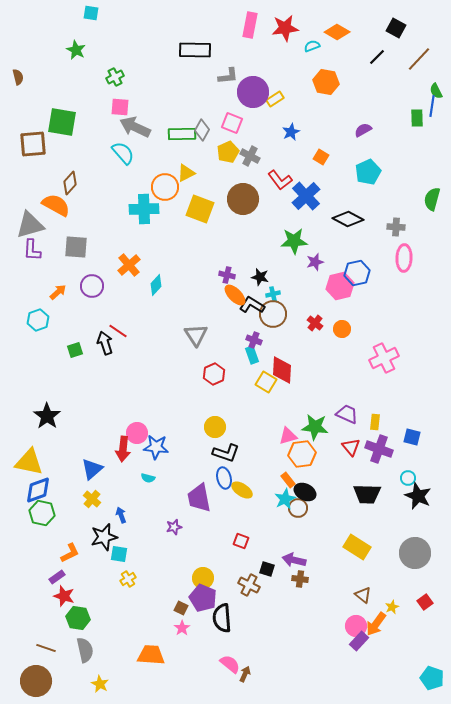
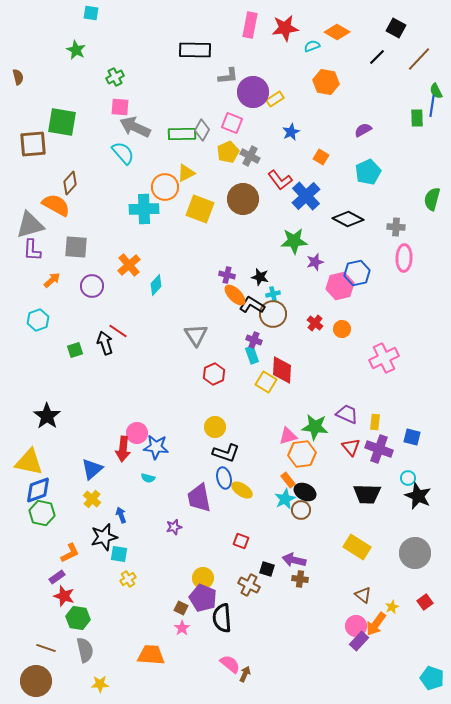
orange arrow at (58, 292): moved 6 px left, 12 px up
brown circle at (298, 508): moved 3 px right, 2 px down
yellow star at (100, 684): rotated 30 degrees counterclockwise
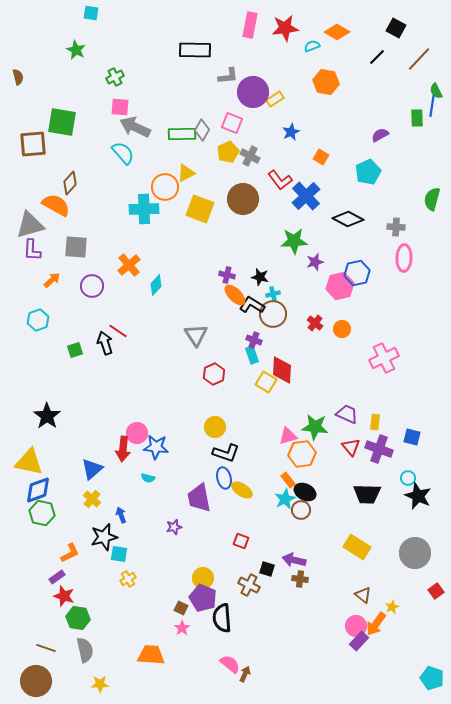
purple semicircle at (363, 130): moved 17 px right, 5 px down
red square at (425, 602): moved 11 px right, 11 px up
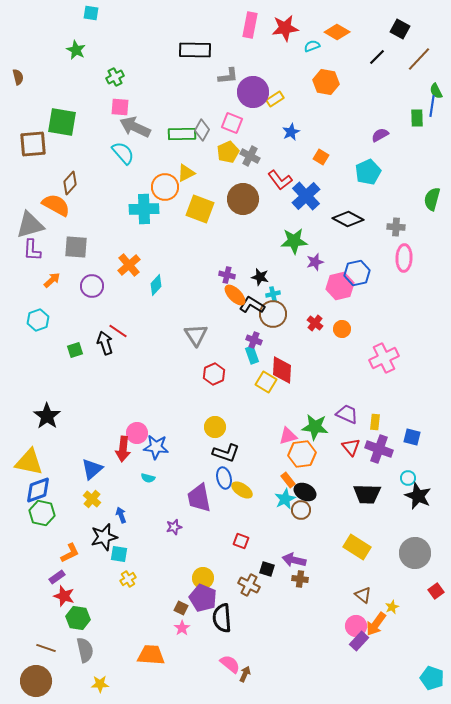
black square at (396, 28): moved 4 px right, 1 px down
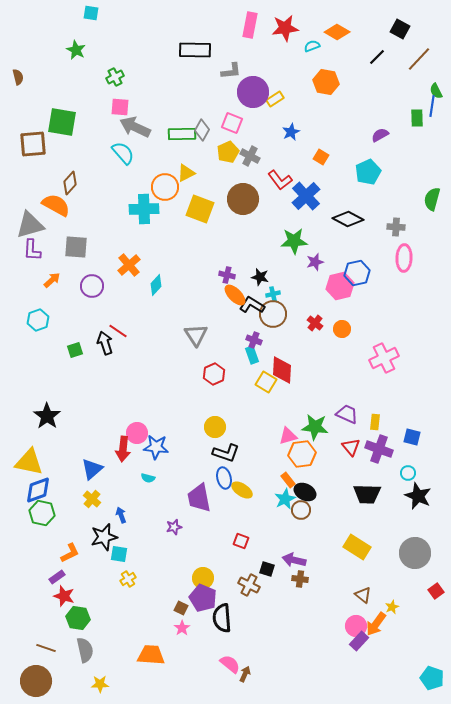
gray L-shape at (228, 76): moved 3 px right, 5 px up
cyan circle at (408, 478): moved 5 px up
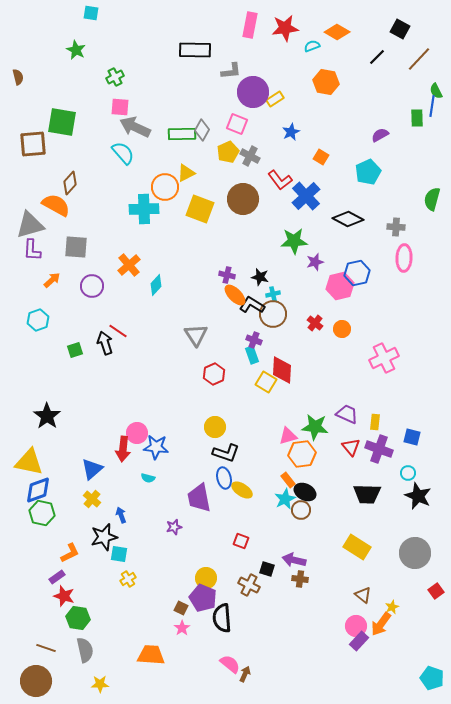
pink square at (232, 123): moved 5 px right, 1 px down
yellow circle at (203, 578): moved 3 px right
orange arrow at (376, 624): moved 5 px right
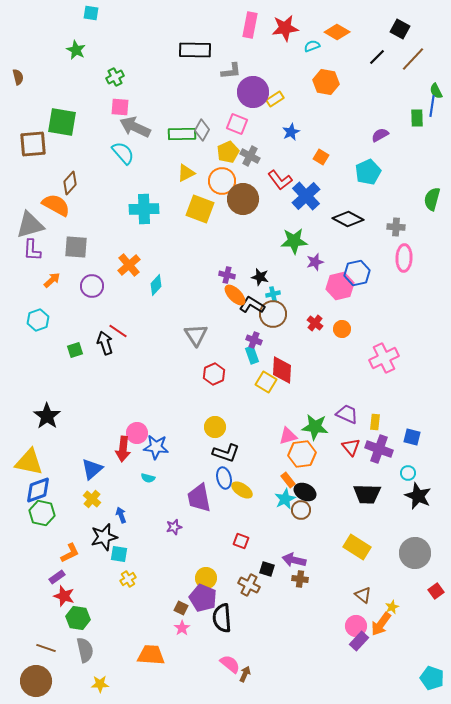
brown line at (419, 59): moved 6 px left
orange circle at (165, 187): moved 57 px right, 6 px up
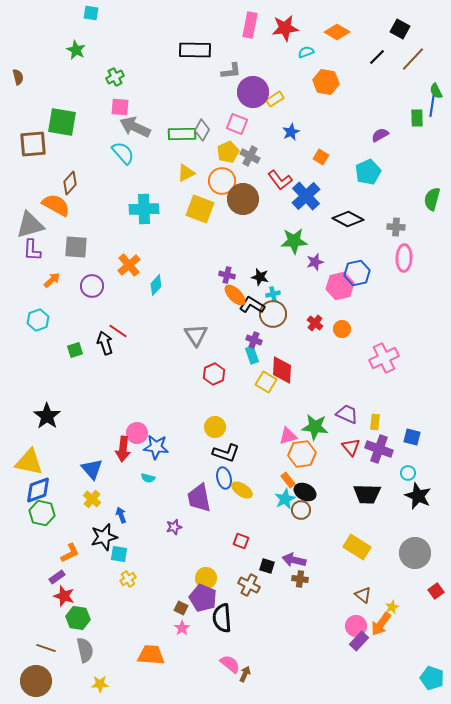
cyan semicircle at (312, 46): moved 6 px left, 6 px down
blue triangle at (92, 469): rotated 30 degrees counterclockwise
black square at (267, 569): moved 3 px up
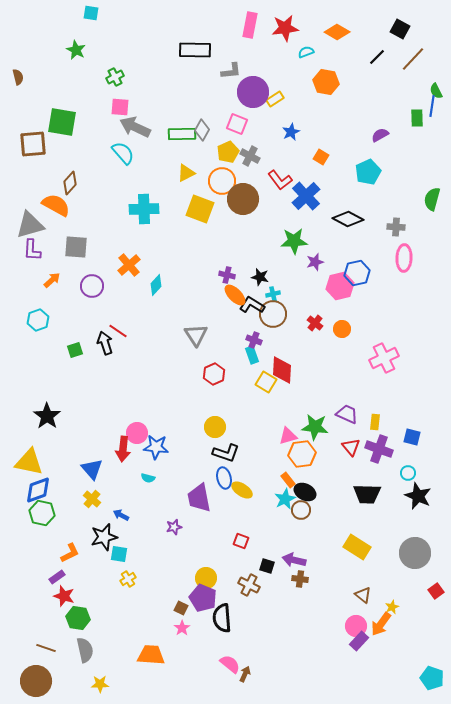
blue arrow at (121, 515): rotated 42 degrees counterclockwise
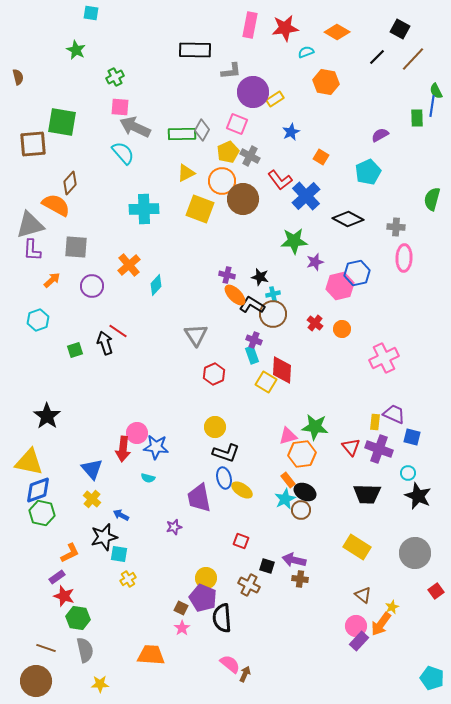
purple trapezoid at (347, 414): moved 47 px right
